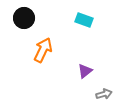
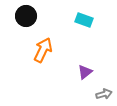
black circle: moved 2 px right, 2 px up
purple triangle: moved 1 px down
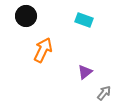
gray arrow: moved 1 px up; rotated 35 degrees counterclockwise
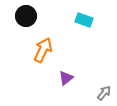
purple triangle: moved 19 px left, 6 px down
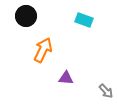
purple triangle: rotated 42 degrees clockwise
gray arrow: moved 2 px right, 2 px up; rotated 98 degrees clockwise
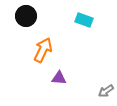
purple triangle: moved 7 px left
gray arrow: rotated 98 degrees clockwise
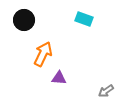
black circle: moved 2 px left, 4 px down
cyan rectangle: moved 1 px up
orange arrow: moved 4 px down
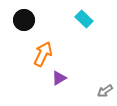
cyan rectangle: rotated 24 degrees clockwise
purple triangle: rotated 35 degrees counterclockwise
gray arrow: moved 1 px left
